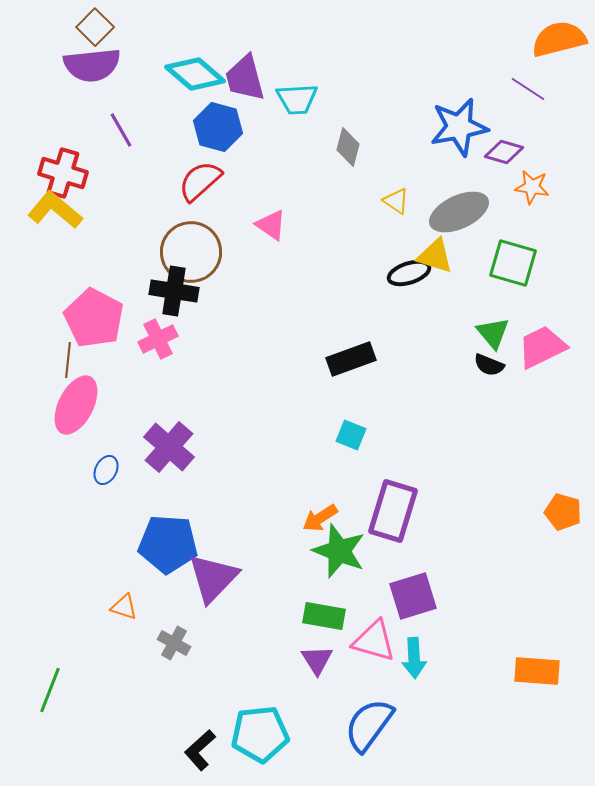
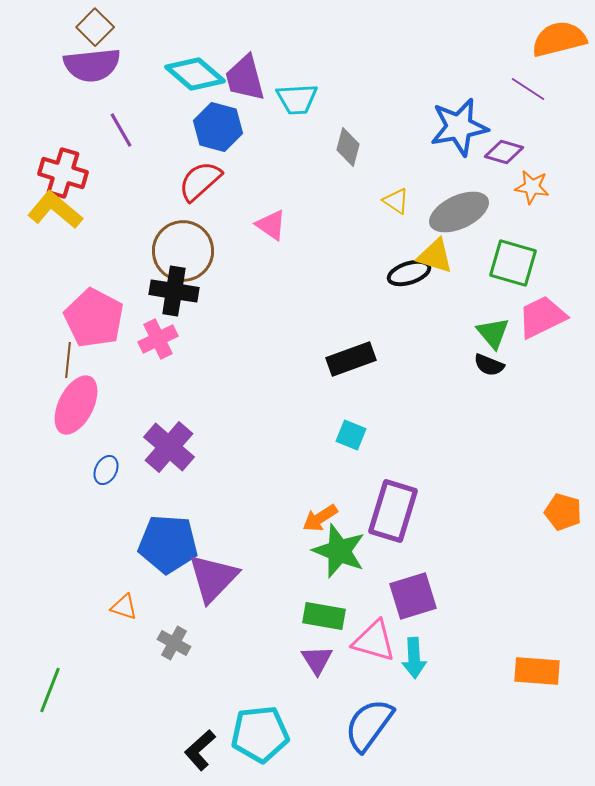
brown circle at (191, 252): moved 8 px left, 1 px up
pink trapezoid at (542, 347): moved 30 px up
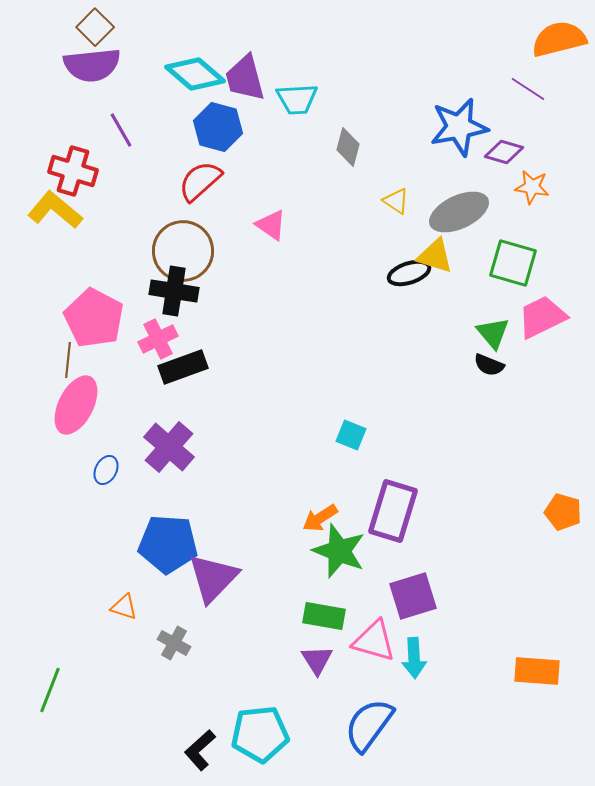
red cross at (63, 173): moved 10 px right, 2 px up
black rectangle at (351, 359): moved 168 px left, 8 px down
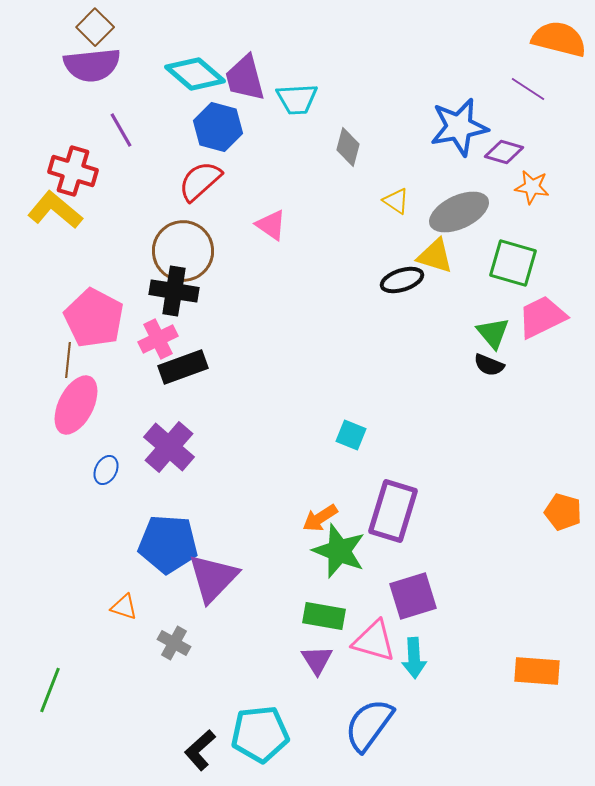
orange semicircle at (559, 39): rotated 28 degrees clockwise
black ellipse at (409, 273): moved 7 px left, 7 px down
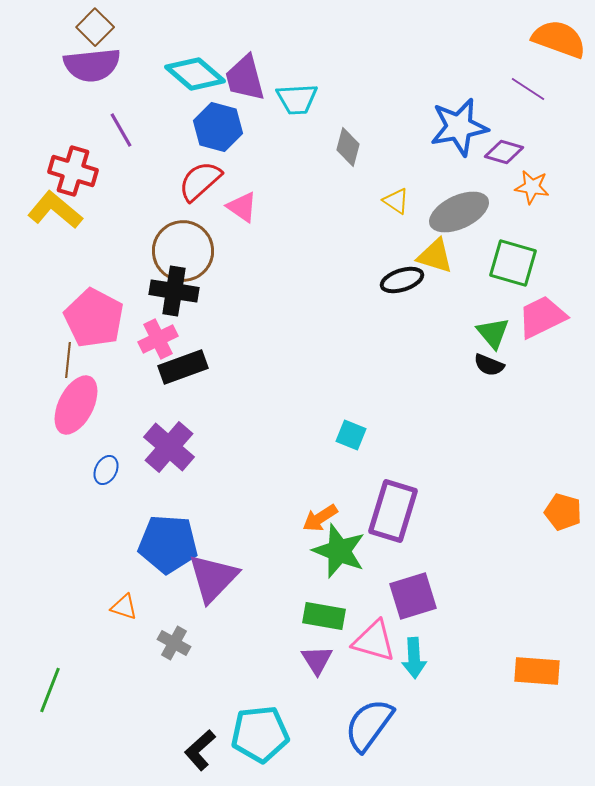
orange semicircle at (559, 39): rotated 6 degrees clockwise
pink triangle at (271, 225): moved 29 px left, 18 px up
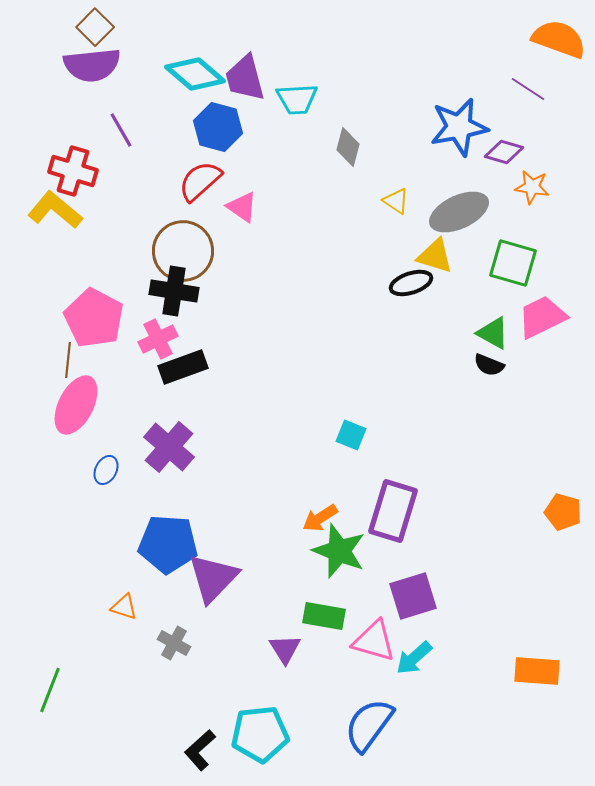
black ellipse at (402, 280): moved 9 px right, 3 px down
green triangle at (493, 333): rotated 21 degrees counterclockwise
cyan arrow at (414, 658): rotated 51 degrees clockwise
purple triangle at (317, 660): moved 32 px left, 11 px up
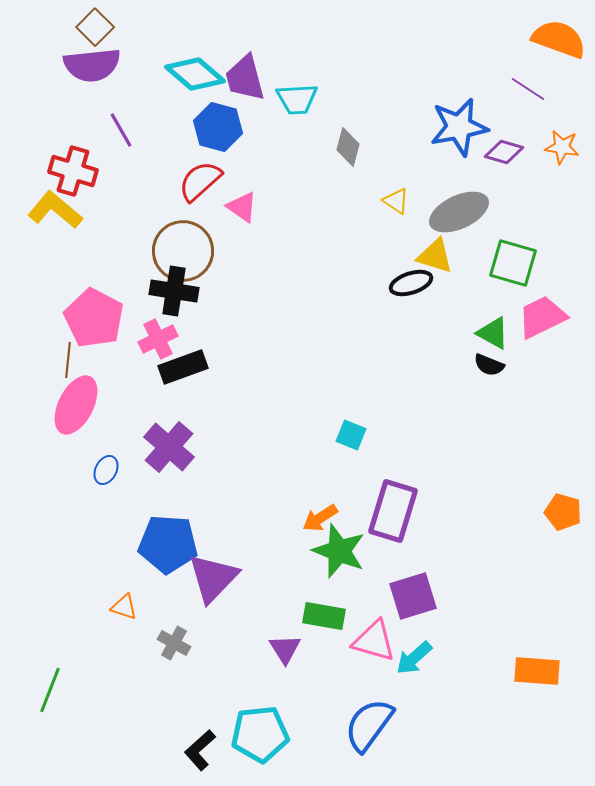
orange star at (532, 187): moved 30 px right, 40 px up
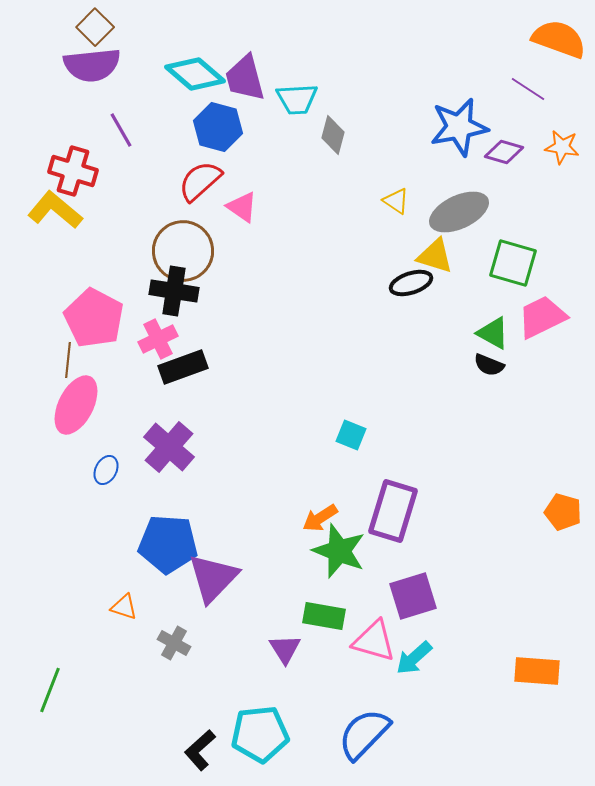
gray diamond at (348, 147): moved 15 px left, 12 px up
blue semicircle at (369, 725): moved 5 px left, 9 px down; rotated 8 degrees clockwise
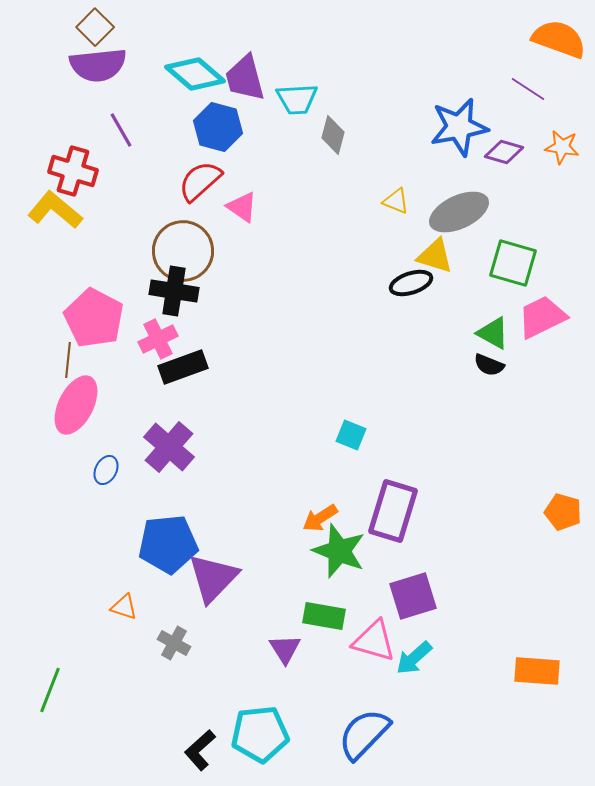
purple semicircle at (92, 65): moved 6 px right
yellow triangle at (396, 201): rotated 12 degrees counterclockwise
blue pentagon at (168, 544): rotated 10 degrees counterclockwise
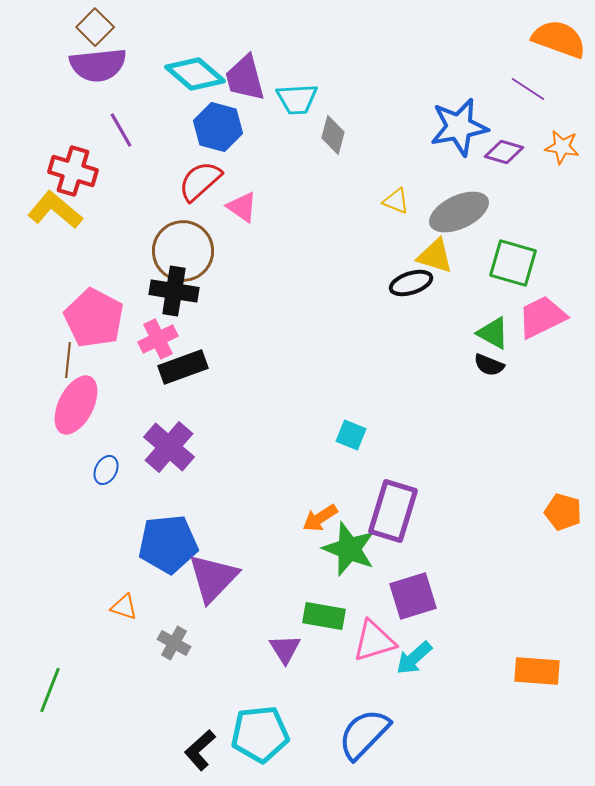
green star at (339, 551): moved 10 px right, 2 px up
pink triangle at (374, 641): rotated 33 degrees counterclockwise
